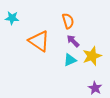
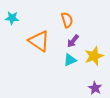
orange semicircle: moved 1 px left, 1 px up
purple arrow: rotated 96 degrees counterclockwise
yellow star: moved 2 px right
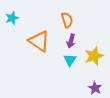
cyan star: rotated 24 degrees counterclockwise
purple arrow: moved 2 px left; rotated 24 degrees counterclockwise
cyan triangle: rotated 32 degrees counterclockwise
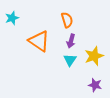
purple star: moved 3 px up; rotated 16 degrees counterclockwise
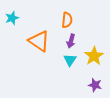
orange semicircle: rotated 21 degrees clockwise
yellow star: rotated 12 degrees counterclockwise
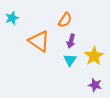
orange semicircle: moved 2 px left; rotated 28 degrees clockwise
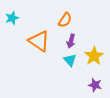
cyan triangle: rotated 16 degrees counterclockwise
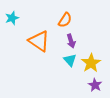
purple arrow: rotated 32 degrees counterclockwise
yellow star: moved 3 px left, 7 px down
purple star: rotated 16 degrees clockwise
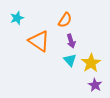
cyan star: moved 5 px right
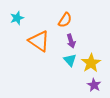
purple star: moved 1 px left
